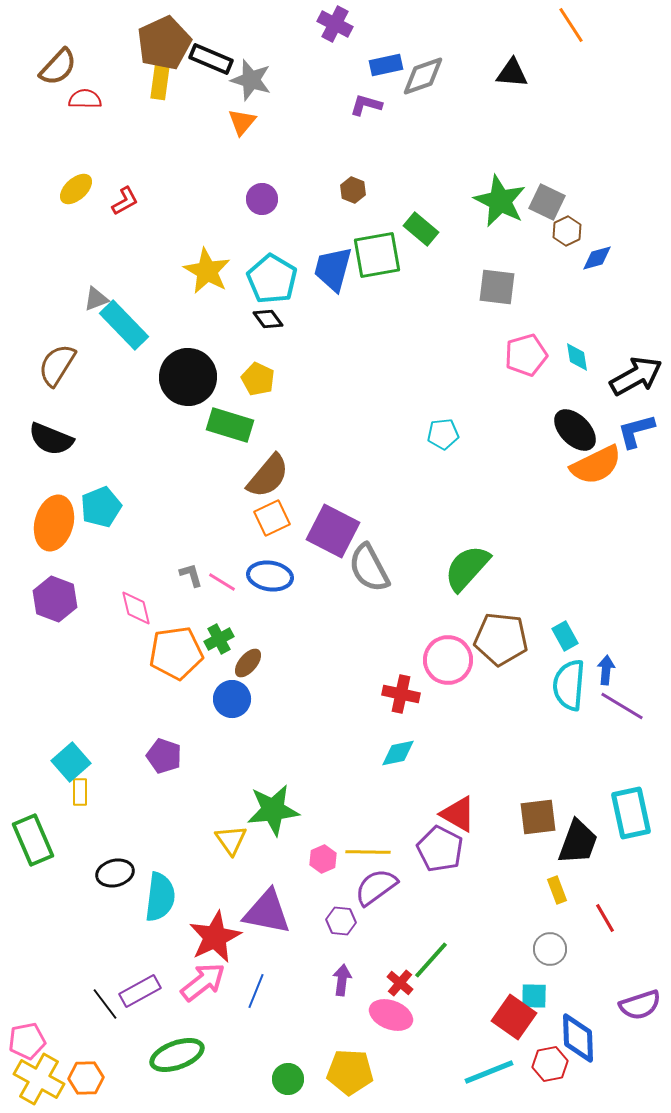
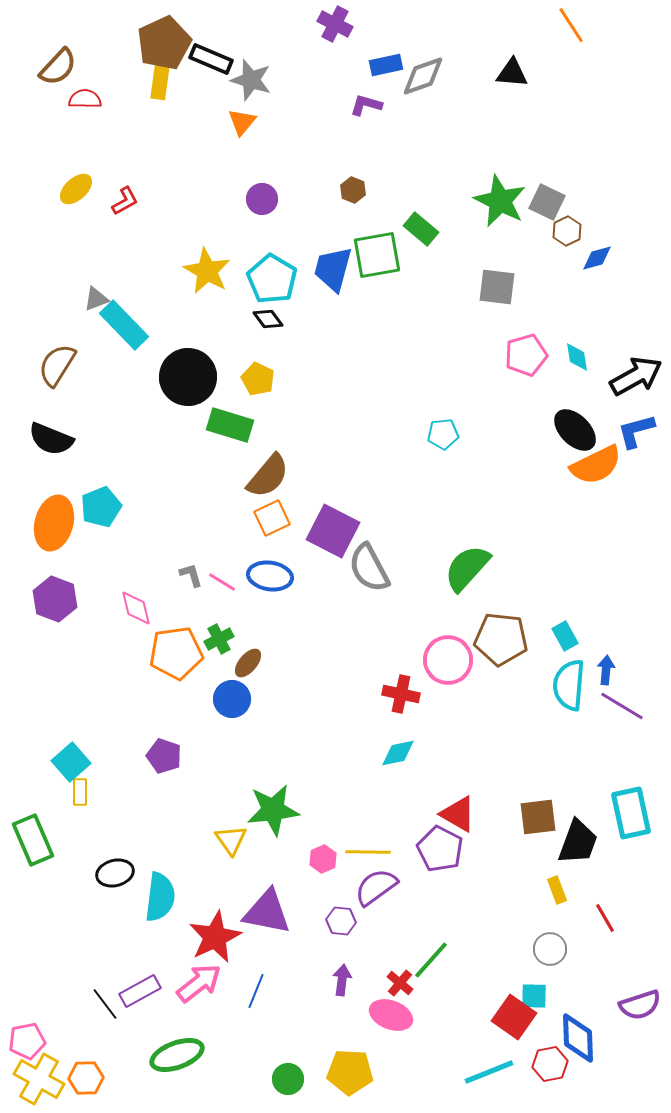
pink arrow at (203, 982): moved 4 px left, 1 px down
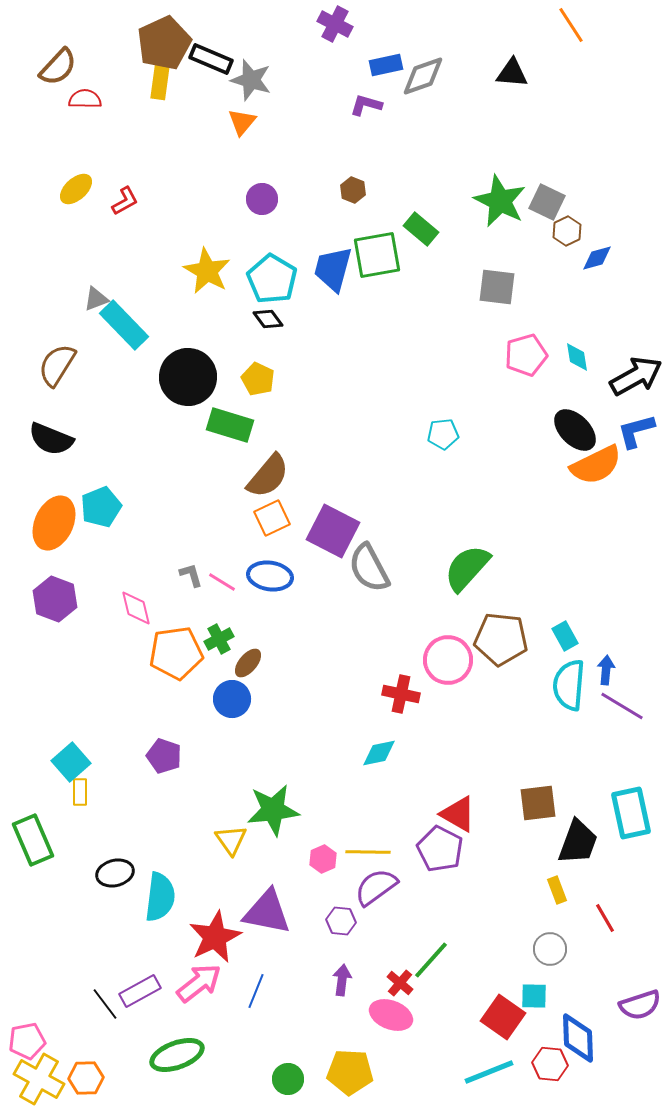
orange ellipse at (54, 523): rotated 10 degrees clockwise
cyan diamond at (398, 753): moved 19 px left
brown square at (538, 817): moved 14 px up
red square at (514, 1017): moved 11 px left
red hexagon at (550, 1064): rotated 16 degrees clockwise
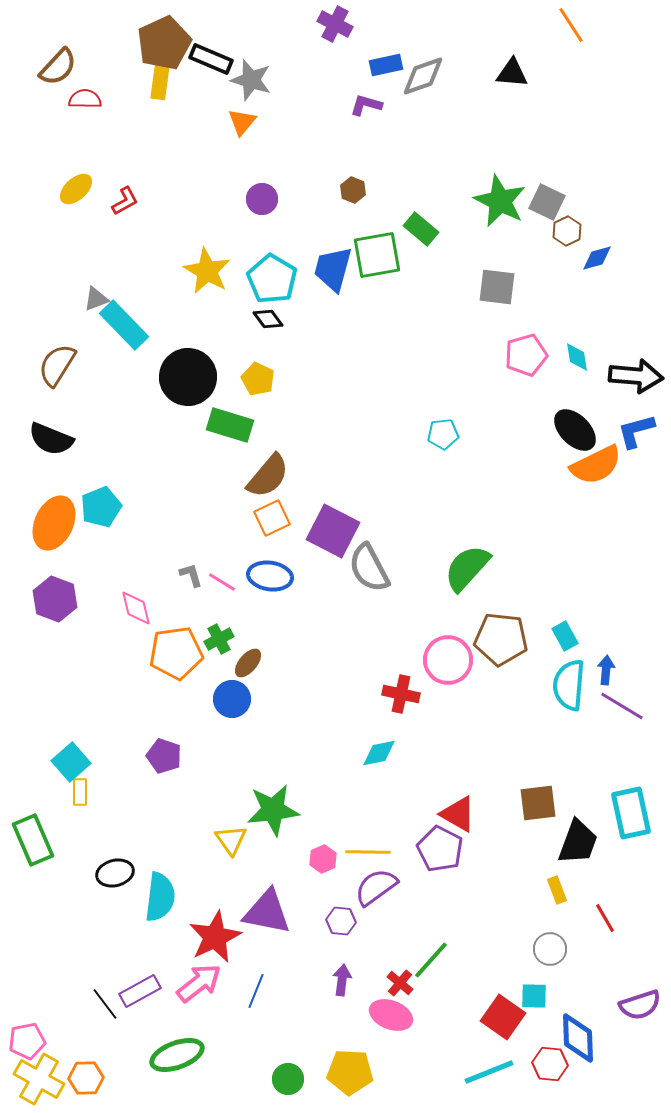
black arrow at (636, 376): rotated 34 degrees clockwise
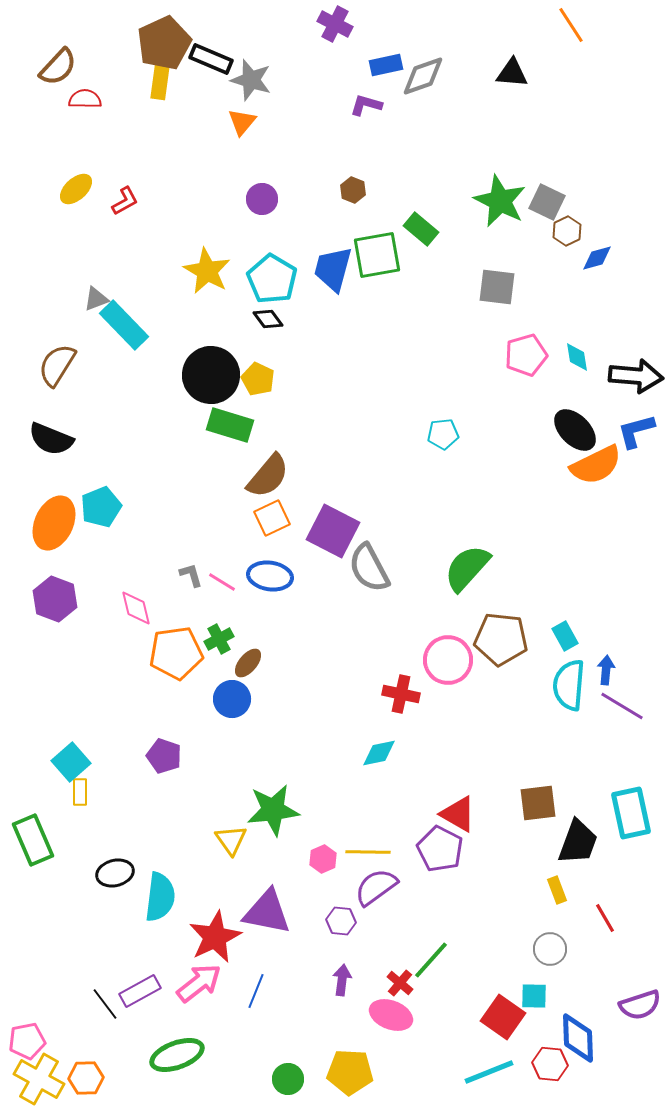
black circle at (188, 377): moved 23 px right, 2 px up
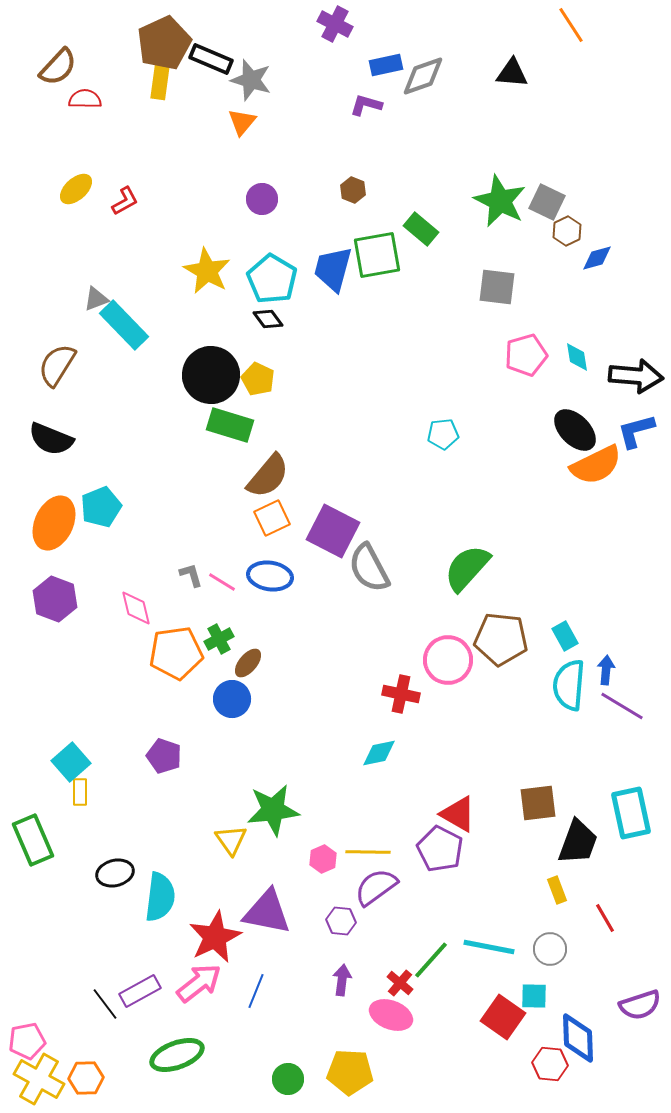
cyan line at (489, 1072): moved 125 px up; rotated 33 degrees clockwise
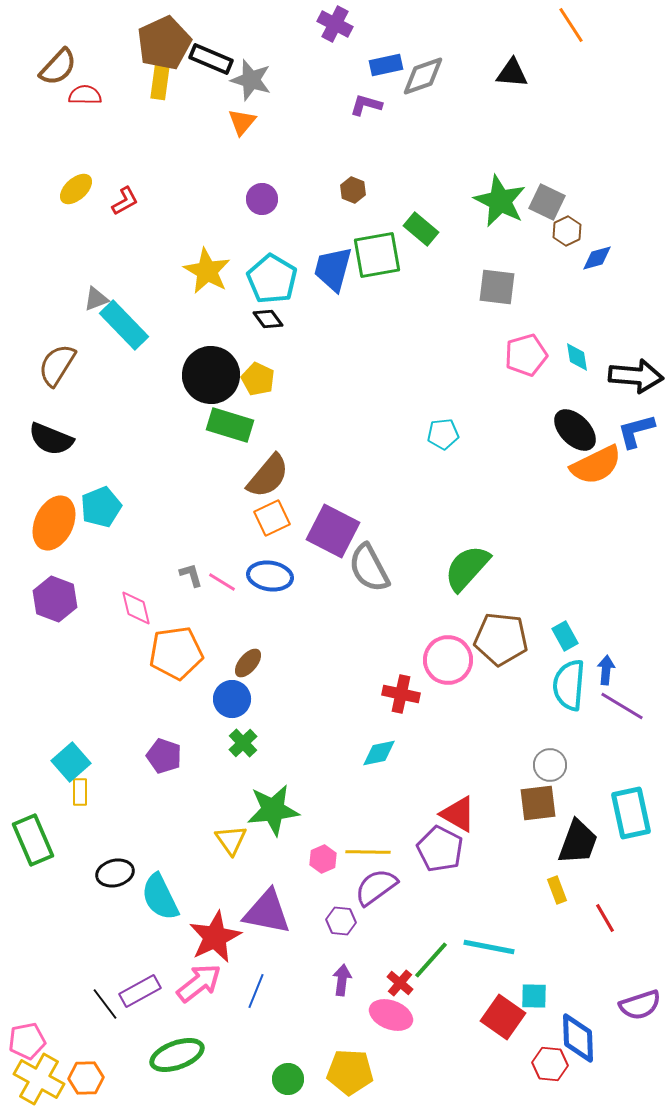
red semicircle at (85, 99): moved 4 px up
green cross at (219, 639): moved 24 px right, 104 px down; rotated 16 degrees counterclockwise
cyan semicircle at (160, 897): rotated 147 degrees clockwise
gray circle at (550, 949): moved 184 px up
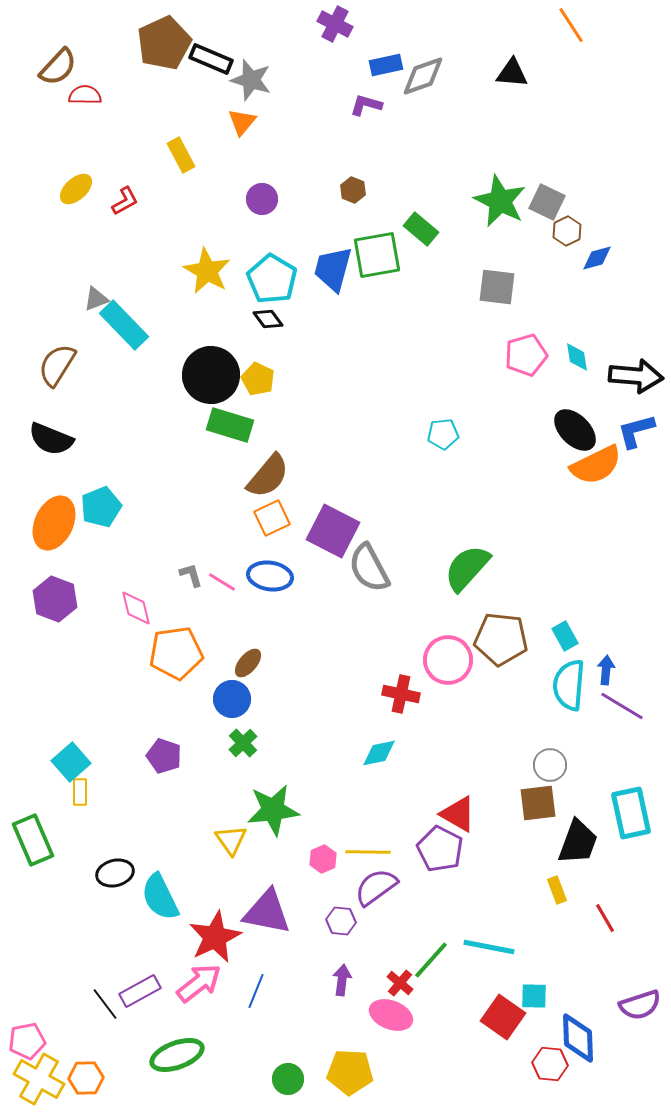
yellow rectangle at (160, 82): moved 21 px right, 73 px down; rotated 36 degrees counterclockwise
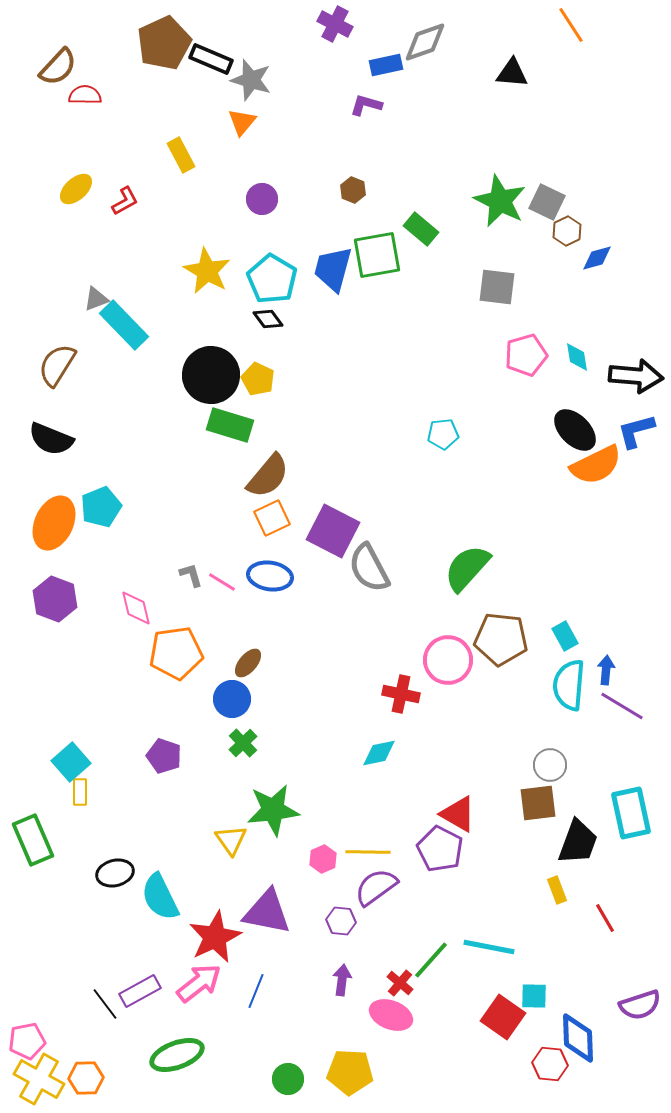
gray diamond at (423, 76): moved 2 px right, 34 px up
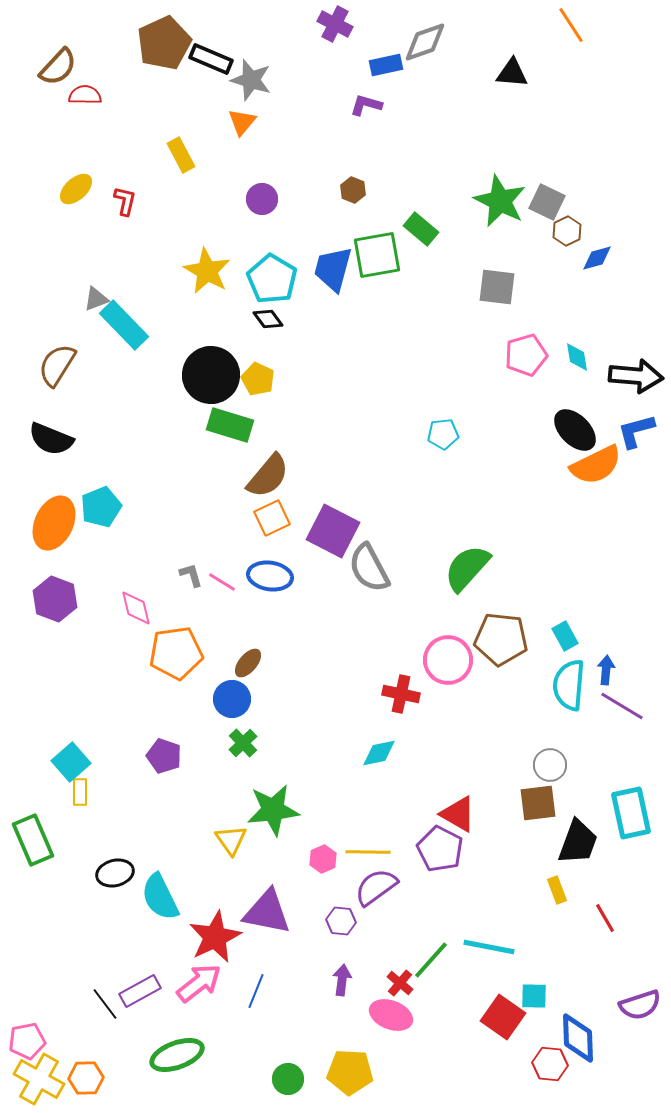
red L-shape at (125, 201): rotated 48 degrees counterclockwise
